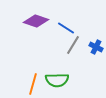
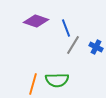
blue line: rotated 36 degrees clockwise
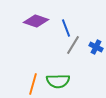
green semicircle: moved 1 px right, 1 px down
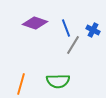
purple diamond: moved 1 px left, 2 px down
blue cross: moved 3 px left, 17 px up
orange line: moved 12 px left
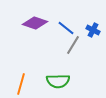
blue line: rotated 30 degrees counterclockwise
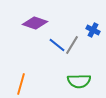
blue line: moved 9 px left, 17 px down
gray line: moved 1 px left
green semicircle: moved 21 px right
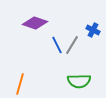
blue line: rotated 24 degrees clockwise
orange line: moved 1 px left
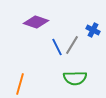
purple diamond: moved 1 px right, 1 px up
blue line: moved 2 px down
green semicircle: moved 4 px left, 3 px up
